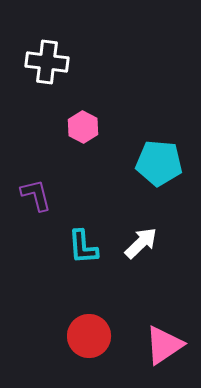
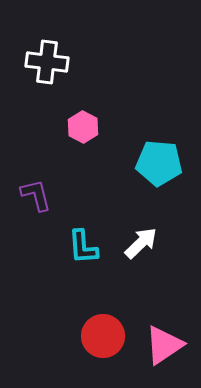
red circle: moved 14 px right
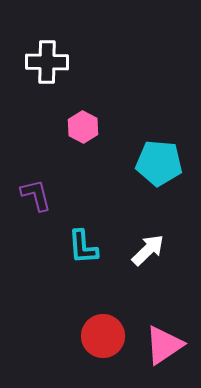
white cross: rotated 6 degrees counterclockwise
white arrow: moved 7 px right, 7 px down
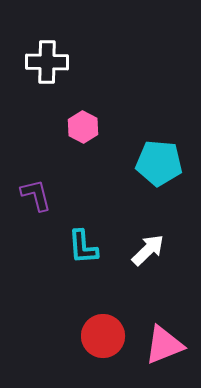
pink triangle: rotated 12 degrees clockwise
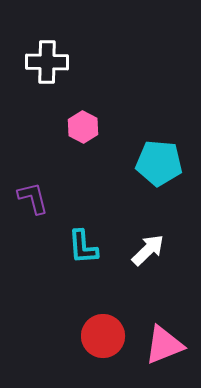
purple L-shape: moved 3 px left, 3 px down
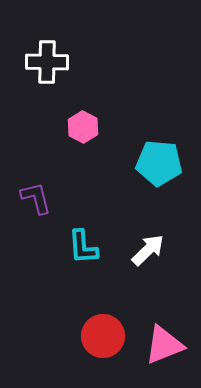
purple L-shape: moved 3 px right
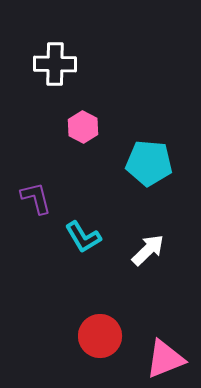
white cross: moved 8 px right, 2 px down
cyan pentagon: moved 10 px left
cyan L-shape: moved 10 px up; rotated 27 degrees counterclockwise
red circle: moved 3 px left
pink triangle: moved 1 px right, 14 px down
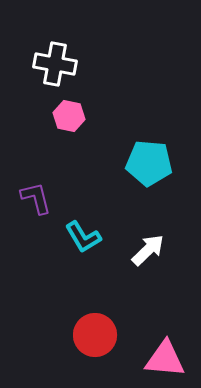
white cross: rotated 9 degrees clockwise
pink hexagon: moved 14 px left, 11 px up; rotated 16 degrees counterclockwise
red circle: moved 5 px left, 1 px up
pink triangle: rotated 27 degrees clockwise
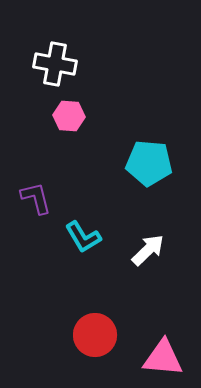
pink hexagon: rotated 8 degrees counterclockwise
pink triangle: moved 2 px left, 1 px up
